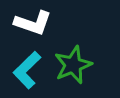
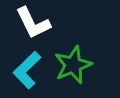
white L-shape: rotated 45 degrees clockwise
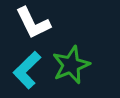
green star: moved 2 px left
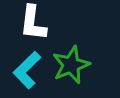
white L-shape: rotated 33 degrees clockwise
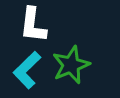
white L-shape: moved 2 px down
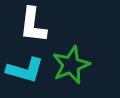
cyan L-shape: moved 2 px left; rotated 120 degrees counterclockwise
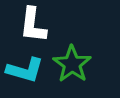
green star: moved 1 px right, 1 px up; rotated 15 degrees counterclockwise
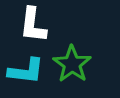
cyan L-shape: moved 1 px right, 1 px down; rotated 9 degrees counterclockwise
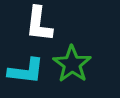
white L-shape: moved 6 px right, 1 px up
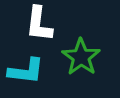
green star: moved 9 px right, 7 px up
